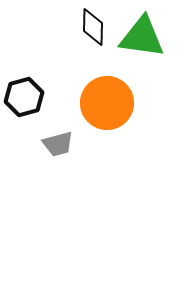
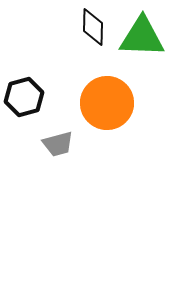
green triangle: rotated 6 degrees counterclockwise
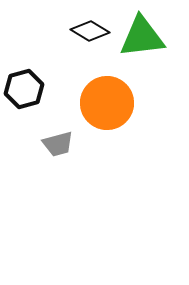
black diamond: moved 3 px left, 4 px down; rotated 60 degrees counterclockwise
green triangle: rotated 9 degrees counterclockwise
black hexagon: moved 8 px up
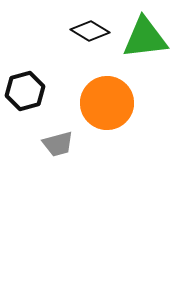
green triangle: moved 3 px right, 1 px down
black hexagon: moved 1 px right, 2 px down
